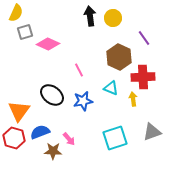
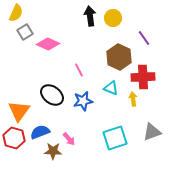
gray square: rotated 14 degrees counterclockwise
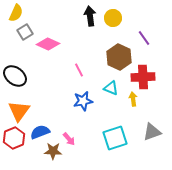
black ellipse: moved 37 px left, 19 px up
red hexagon: rotated 20 degrees clockwise
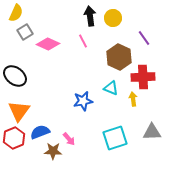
pink line: moved 4 px right, 29 px up
gray triangle: rotated 18 degrees clockwise
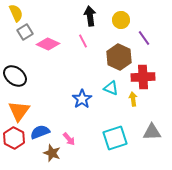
yellow semicircle: rotated 48 degrees counterclockwise
yellow circle: moved 8 px right, 2 px down
blue star: moved 1 px left, 2 px up; rotated 24 degrees counterclockwise
red hexagon: rotated 10 degrees counterclockwise
brown star: moved 1 px left, 2 px down; rotated 18 degrees clockwise
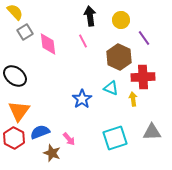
yellow semicircle: moved 1 px left, 1 px up; rotated 18 degrees counterclockwise
pink diamond: rotated 60 degrees clockwise
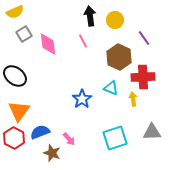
yellow semicircle: rotated 108 degrees clockwise
yellow circle: moved 6 px left
gray square: moved 1 px left, 2 px down
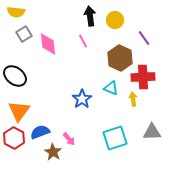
yellow semicircle: moved 1 px right; rotated 30 degrees clockwise
brown hexagon: moved 1 px right, 1 px down
brown star: moved 1 px right, 1 px up; rotated 12 degrees clockwise
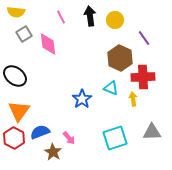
pink line: moved 22 px left, 24 px up
pink arrow: moved 1 px up
